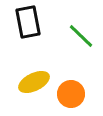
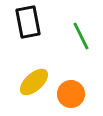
green line: rotated 20 degrees clockwise
yellow ellipse: rotated 16 degrees counterclockwise
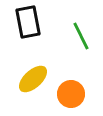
yellow ellipse: moved 1 px left, 3 px up
